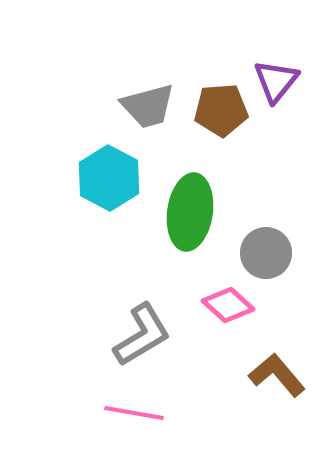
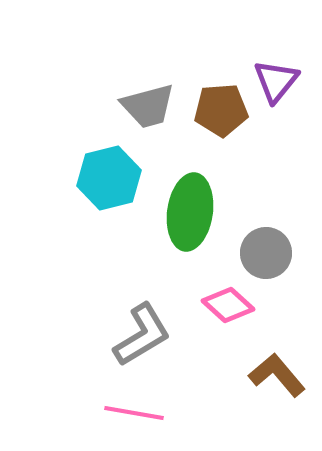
cyan hexagon: rotated 18 degrees clockwise
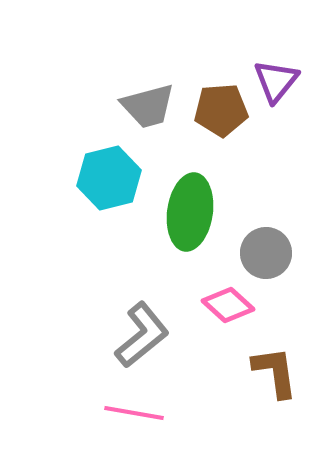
gray L-shape: rotated 8 degrees counterclockwise
brown L-shape: moved 2 px left, 3 px up; rotated 32 degrees clockwise
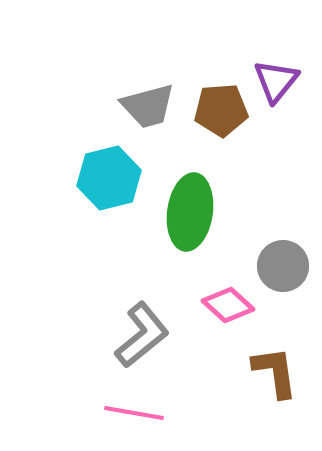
gray circle: moved 17 px right, 13 px down
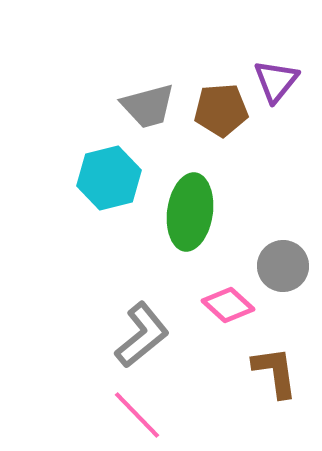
pink line: moved 3 px right, 2 px down; rotated 36 degrees clockwise
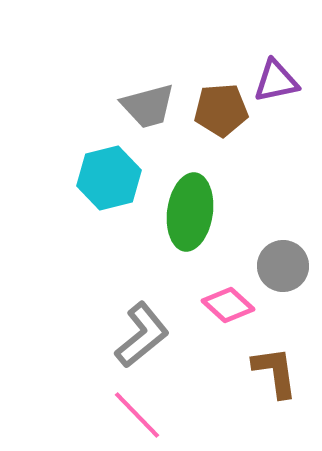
purple triangle: rotated 39 degrees clockwise
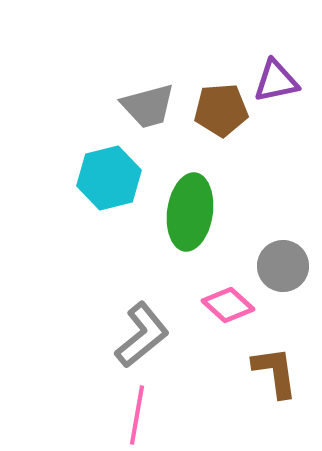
pink line: rotated 54 degrees clockwise
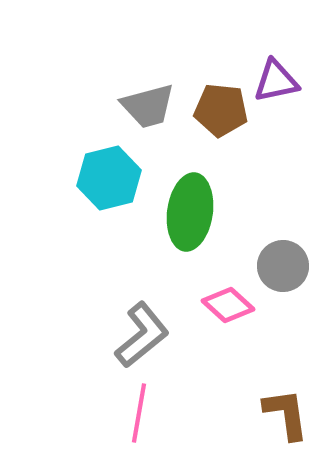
brown pentagon: rotated 10 degrees clockwise
brown L-shape: moved 11 px right, 42 px down
pink line: moved 2 px right, 2 px up
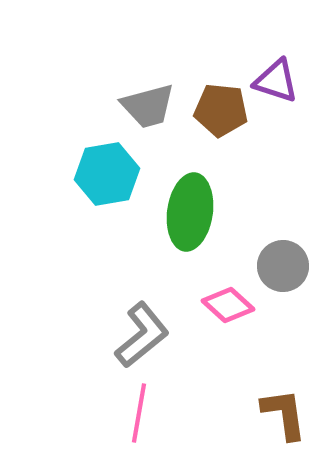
purple triangle: rotated 30 degrees clockwise
cyan hexagon: moved 2 px left, 4 px up; rotated 4 degrees clockwise
brown L-shape: moved 2 px left
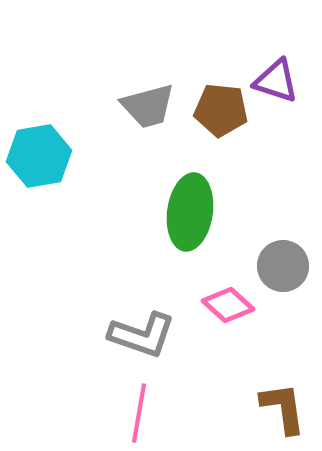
cyan hexagon: moved 68 px left, 18 px up
gray L-shape: rotated 58 degrees clockwise
brown L-shape: moved 1 px left, 6 px up
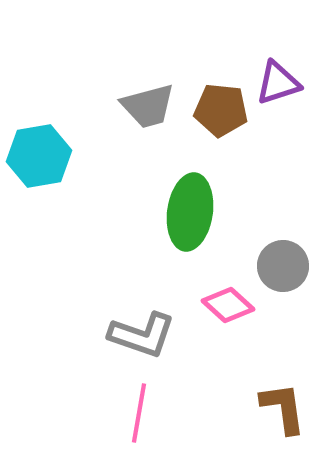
purple triangle: moved 2 px right, 2 px down; rotated 36 degrees counterclockwise
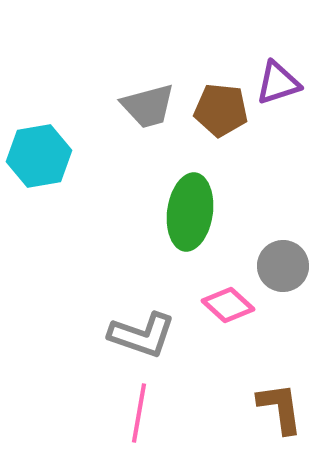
brown L-shape: moved 3 px left
